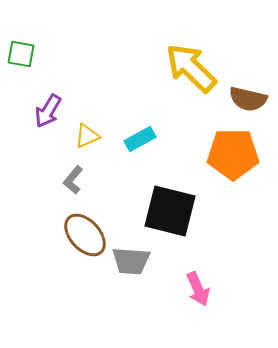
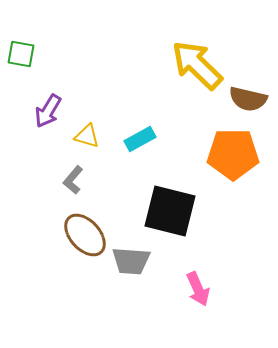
yellow arrow: moved 6 px right, 3 px up
yellow triangle: rotated 40 degrees clockwise
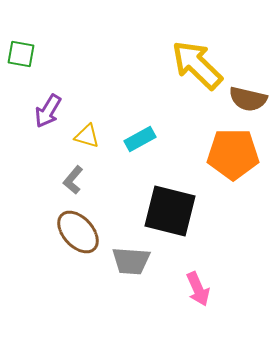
brown ellipse: moved 7 px left, 3 px up
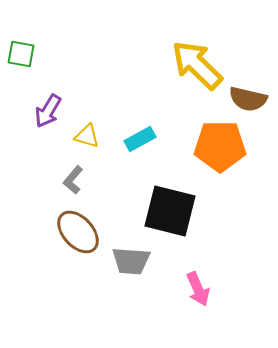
orange pentagon: moved 13 px left, 8 px up
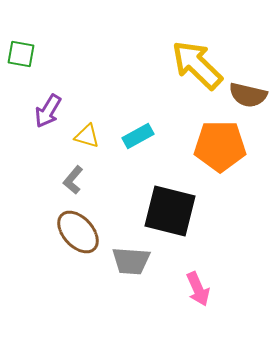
brown semicircle: moved 4 px up
cyan rectangle: moved 2 px left, 3 px up
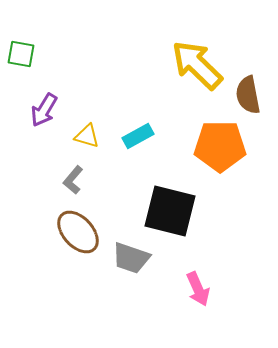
brown semicircle: rotated 66 degrees clockwise
purple arrow: moved 4 px left, 1 px up
gray trapezoid: moved 3 px up; rotated 15 degrees clockwise
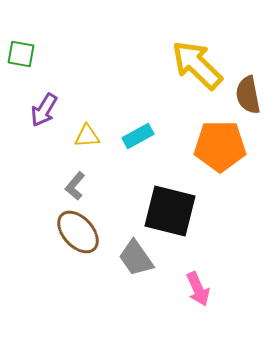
yellow triangle: rotated 20 degrees counterclockwise
gray L-shape: moved 2 px right, 6 px down
gray trapezoid: moved 5 px right; rotated 36 degrees clockwise
